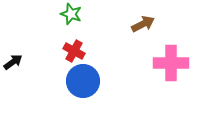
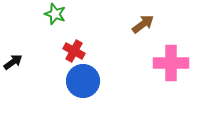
green star: moved 16 px left
brown arrow: rotated 10 degrees counterclockwise
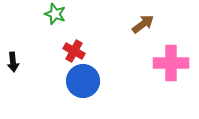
black arrow: rotated 120 degrees clockwise
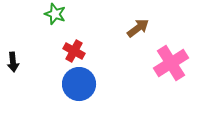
brown arrow: moved 5 px left, 4 px down
pink cross: rotated 32 degrees counterclockwise
blue circle: moved 4 px left, 3 px down
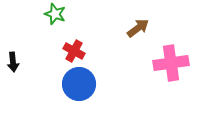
pink cross: rotated 24 degrees clockwise
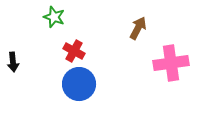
green star: moved 1 px left, 3 px down
brown arrow: rotated 25 degrees counterclockwise
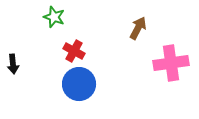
black arrow: moved 2 px down
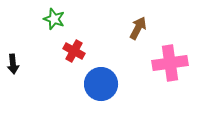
green star: moved 2 px down
pink cross: moved 1 px left
blue circle: moved 22 px right
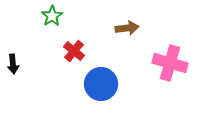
green star: moved 2 px left, 3 px up; rotated 20 degrees clockwise
brown arrow: moved 11 px left; rotated 55 degrees clockwise
red cross: rotated 10 degrees clockwise
pink cross: rotated 24 degrees clockwise
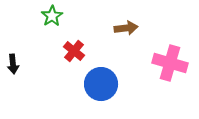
brown arrow: moved 1 px left
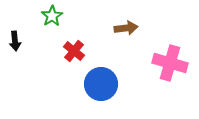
black arrow: moved 2 px right, 23 px up
